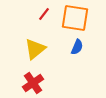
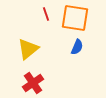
red line: moved 2 px right; rotated 56 degrees counterclockwise
yellow triangle: moved 7 px left
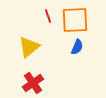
red line: moved 2 px right, 2 px down
orange square: moved 2 px down; rotated 12 degrees counterclockwise
yellow triangle: moved 1 px right, 2 px up
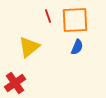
red cross: moved 18 px left
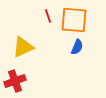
orange square: moved 1 px left; rotated 8 degrees clockwise
yellow triangle: moved 6 px left; rotated 15 degrees clockwise
red cross: moved 2 px up; rotated 15 degrees clockwise
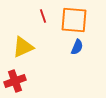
red line: moved 5 px left
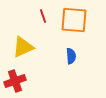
blue semicircle: moved 6 px left, 9 px down; rotated 28 degrees counterclockwise
